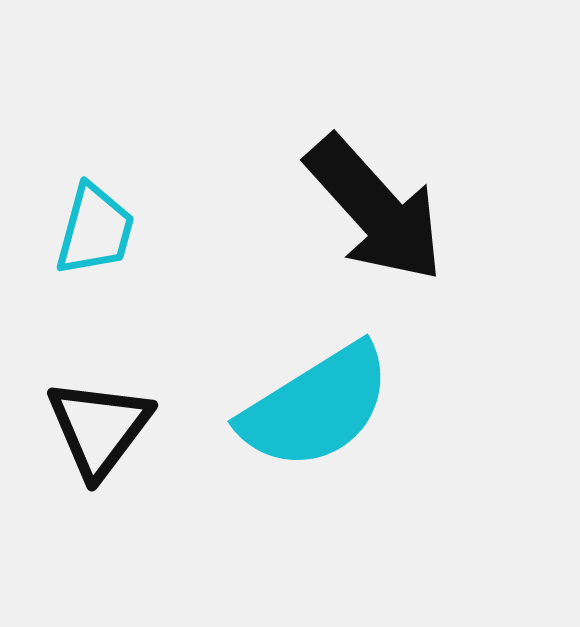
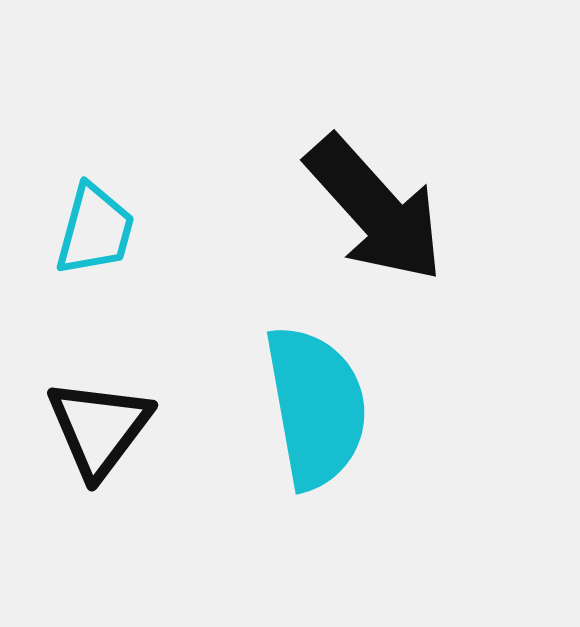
cyan semicircle: rotated 68 degrees counterclockwise
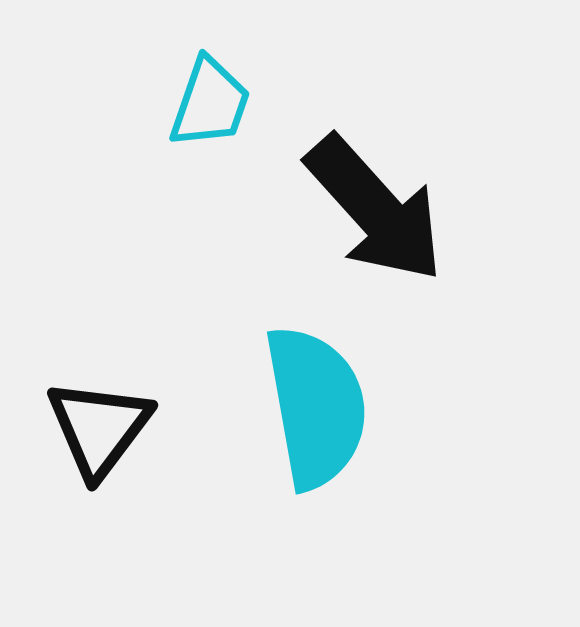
cyan trapezoid: moved 115 px right, 127 px up; rotated 4 degrees clockwise
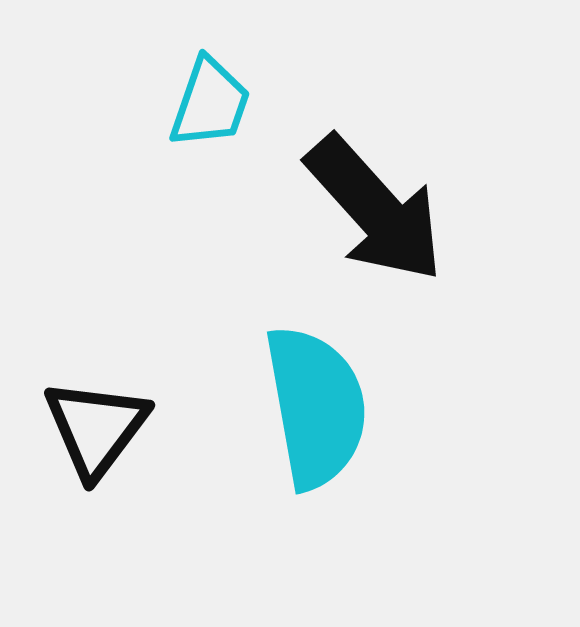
black triangle: moved 3 px left
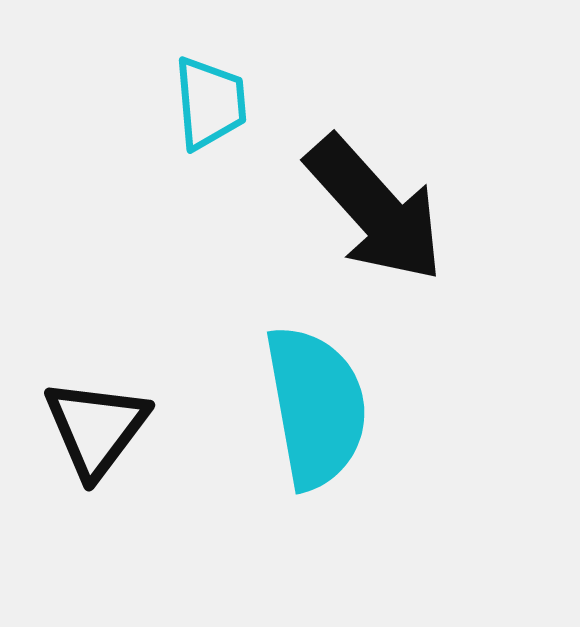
cyan trapezoid: rotated 24 degrees counterclockwise
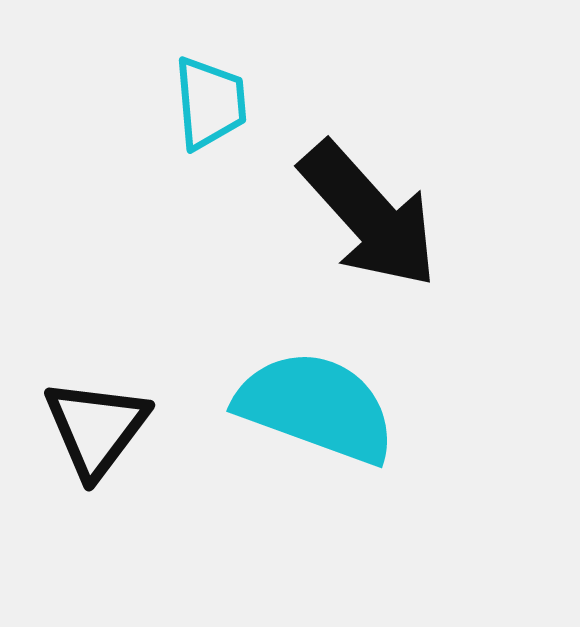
black arrow: moved 6 px left, 6 px down
cyan semicircle: rotated 60 degrees counterclockwise
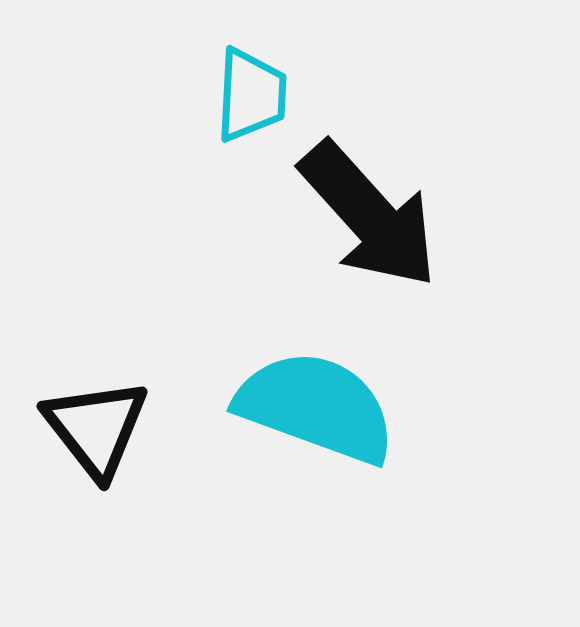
cyan trapezoid: moved 41 px right, 8 px up; rotated 8 degrees clockwise
black triangle: rotated 15 degrees counterclockwise
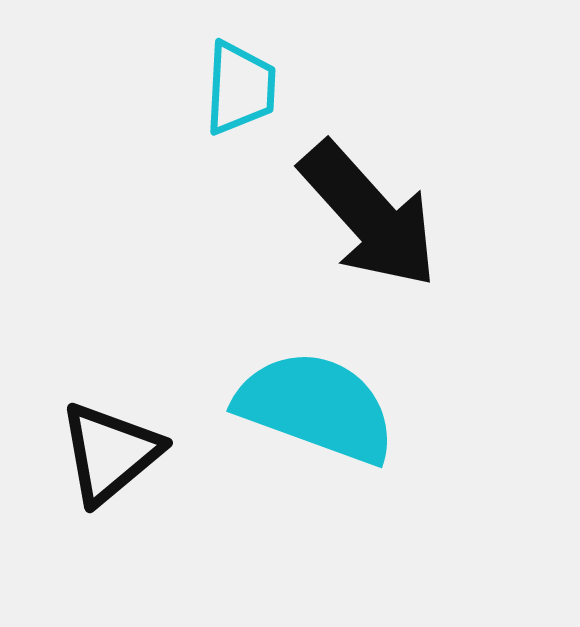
cyan trapezoid: moved 11 px left, 7 px up
black triangle: moved 14 px right, 25 px down; rotated 28 degrees clockwise
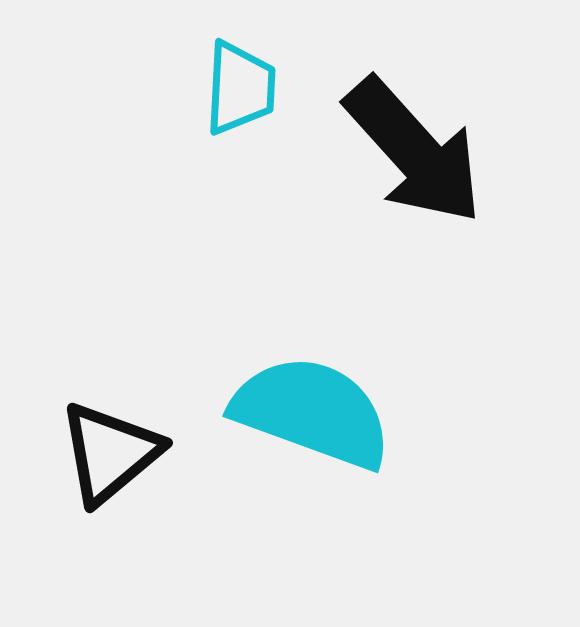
black arrow: moved 45 px right, 64 px up
cyan semicircle: moved 4 px left, 5 px down
